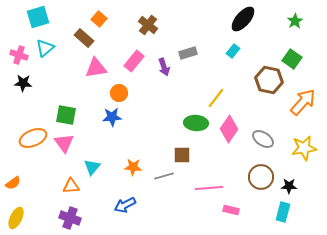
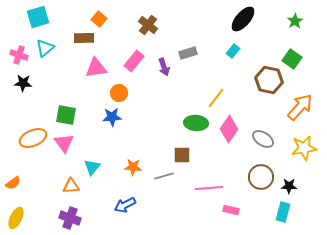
brown rectangle at (84, 38): rotated 42 degrees counterclockwise
orange arrow at (303, 102): moved 3 px left, 5 px down
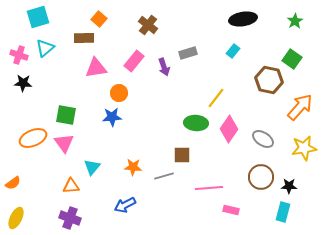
black ellipse at (243, 19): rotated 40 degrees clockwise
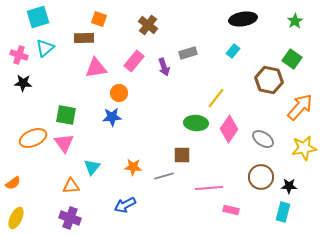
orange square at (99, 19): rotated 21 degrees counterclockwise
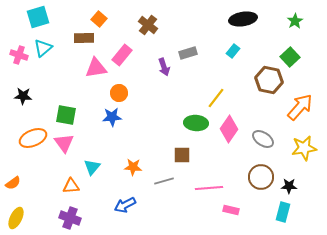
orange square at (99, 19): rotated 21 degrees clockwise
cyan triangle at (45, 48): moved 2 px left
green square at (292, 59): moved 2 px left, 2 px up; rotated 12 degrees clockwise
pink rectangle at (134, 61): moved 12 px left, 6 px up
black star at (23, 83): moved 13 px down
gray line at (164, 176): moved 5 px down
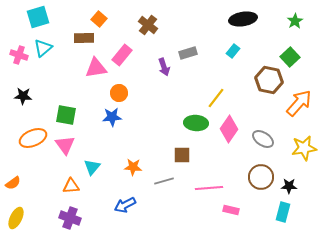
orange arrow at (300, 107): moved 1 px left, 4 px up
pink triangle at (64, 143): moved 1 px right, 2 px down
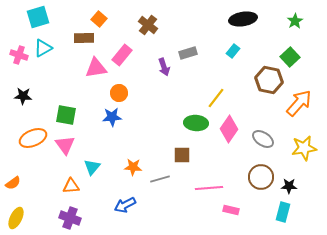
cyan triangle at (43, 48): rotated 12 degrees clockwise
gray line at (164, 181): moved 4 px left, 2 px up
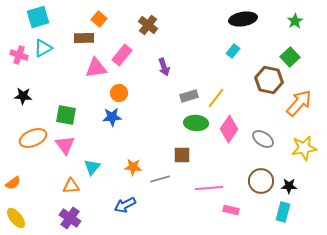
gray rectangle at (188, 53): moved 1 px right, 43 px down
brown circle at (261, 177): moved 4 px down
yellow ellipse at (16, 218): rotated 65 degrees counterclockwise
purple cross at (70, 218): rotated 15 degrees clockwise
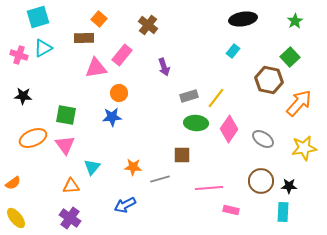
cyan rectangle at (283, 212): rotated 12 degrees counterclockwise
